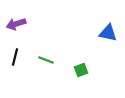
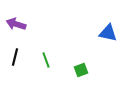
purple arrow: rotated 36 degrees clockwise
green line: rotated 49 degrees clockwise
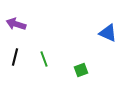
blue triangle: rotated 12 degrees clockwise
green line: moved 2 px left, 1 px up
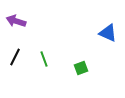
purple arrow: moved 3 px up
black line: rotated 12 degrees clockwise
green square: moved 2 px up
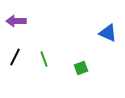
purple arrow: rotated 18 degrees counterclockwise
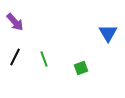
purple arrow: moved 1 px left, 1 px down; rotated 132 degrees counterclockwise
blue triangle: rotated 36 degrees clockwise
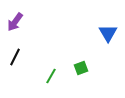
purple arrow: rotated 78 degrees clockwise
green line: moved 7 px right, 17 px down; rotated 49 degrees clockwise
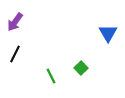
black line: moved 3 px up
green square: rotated 24 degrees counterclockwise
green line: rotated 56 degrees counterclockwise
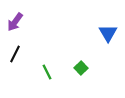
green line: moved 4 px left, 4 px up
